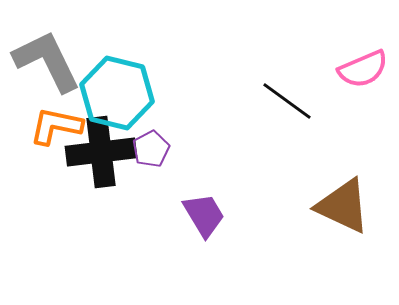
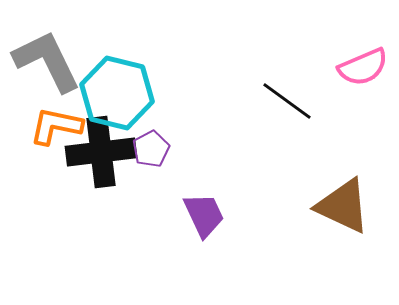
pink semicircle: moved 2 px up
purple trapezoid: rotated 6 degrees clockwise
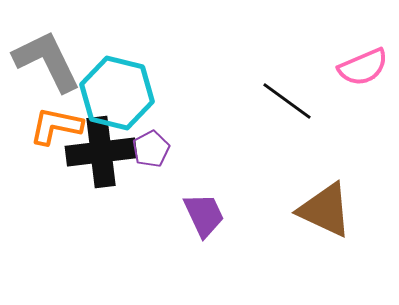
brown triangle: moved 18 px left, 4 px down
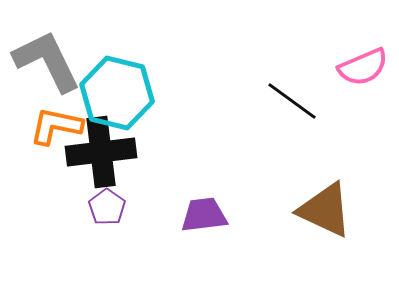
black line: moved 5 px right
purple pentagon: moved 44 px left, 58 px down; rotated 9 degrees counterclockwise
purple trapezoid: rotated 72 degrees counterclockwise
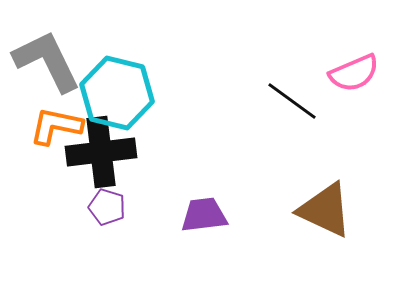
pink semicircle: moved 9 px left, 6 px down
purple pentagon: rotated 18 degrees counterclockwise
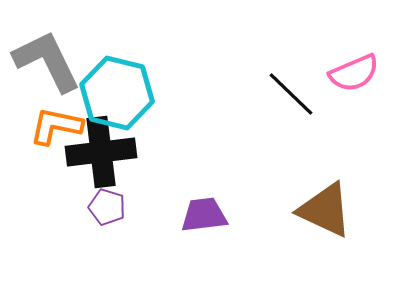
black line: moved 1 px left, 7 px up; rotated 8 degrees clockwise
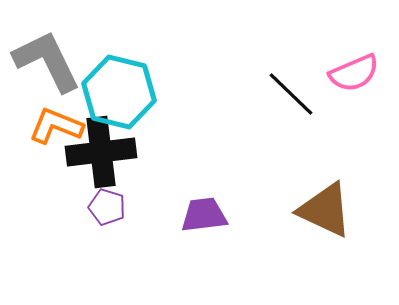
cyan hexagon: moved 2 px right, 1 px up
orange L-shape: rotated 10 degrees clockwise
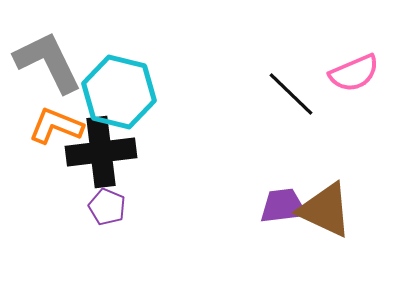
gray L-shape: moved 1 px right, 1 px down
purple pentagon: rotated 6 degrees clockwise
purple trapezoid: moved 79 px right, 9 px up
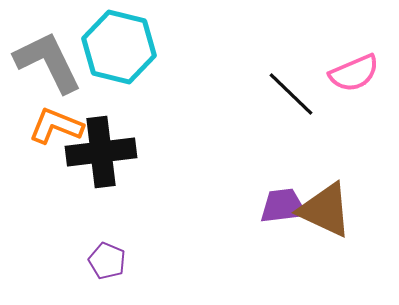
cyan hexagon: moved 45 px up
purple pentagon: moved 54 px down
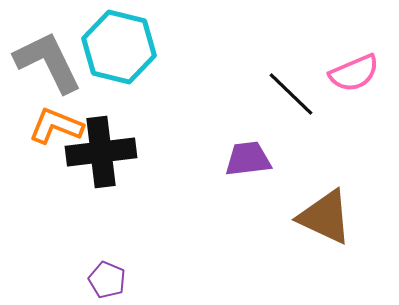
purple trapezoid: moved 35 px left, 47 px up
brown triangle: moved 7 px down
purple pentagon: moved 19 px down
